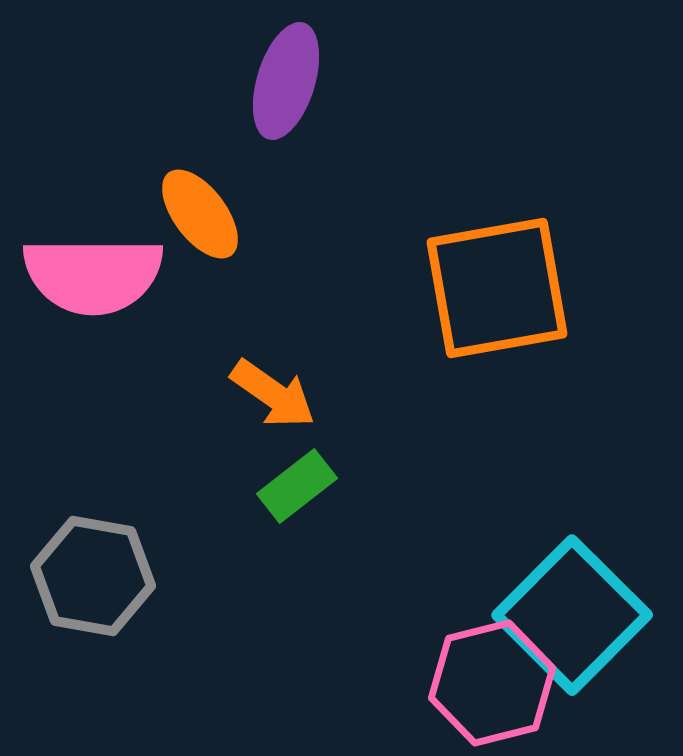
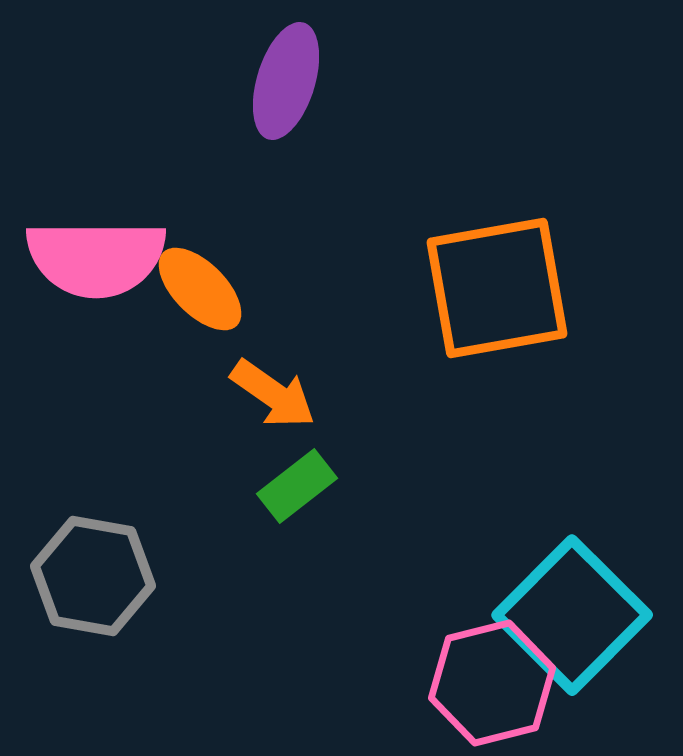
orange ellipse: moved 75 px down; rotated 8 degrees counterclockwise
pink semicircle: moved 3 px right, 17 px up
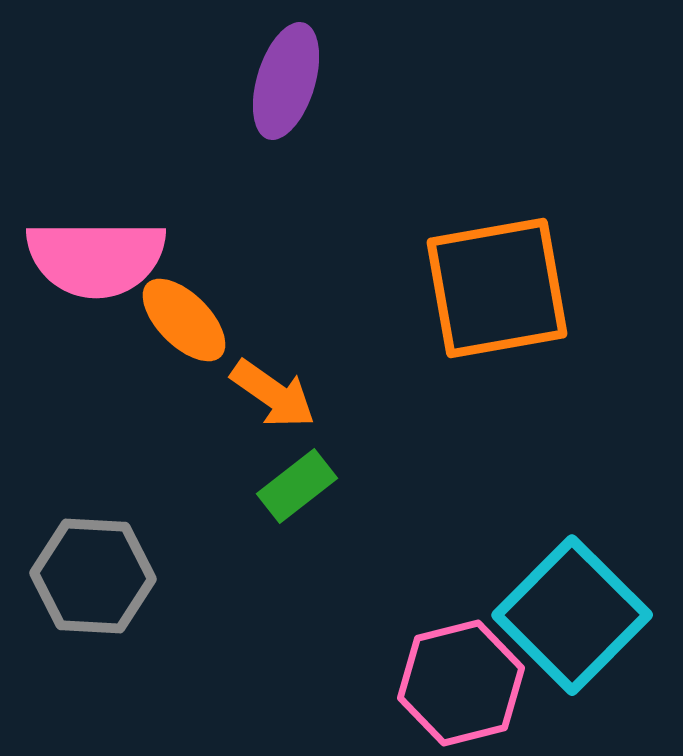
orange ellipse: moved 16 px left, 31 px down
gray hexagon: rotated 7 degrees counterclockwise
pink hexagon: moved 31 px left
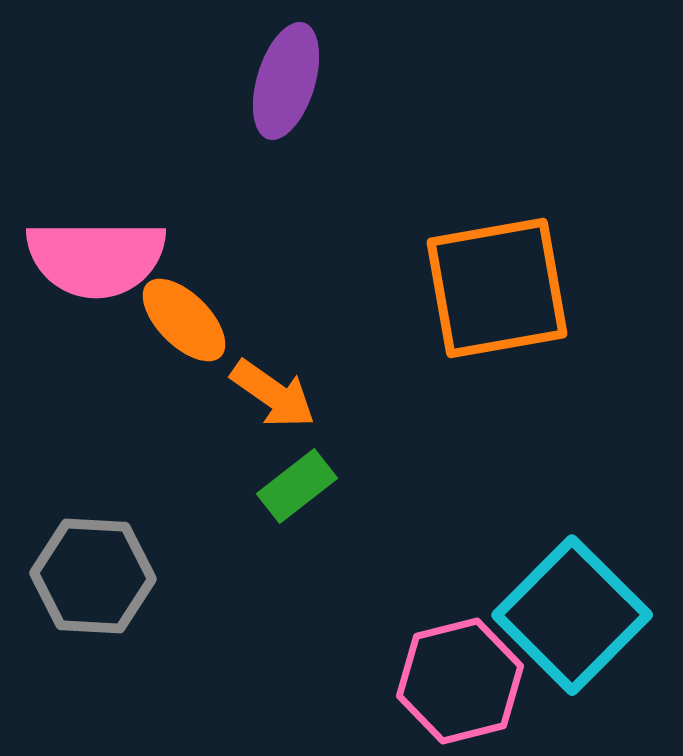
pink hexagon: moved 1 px left, 2 px up
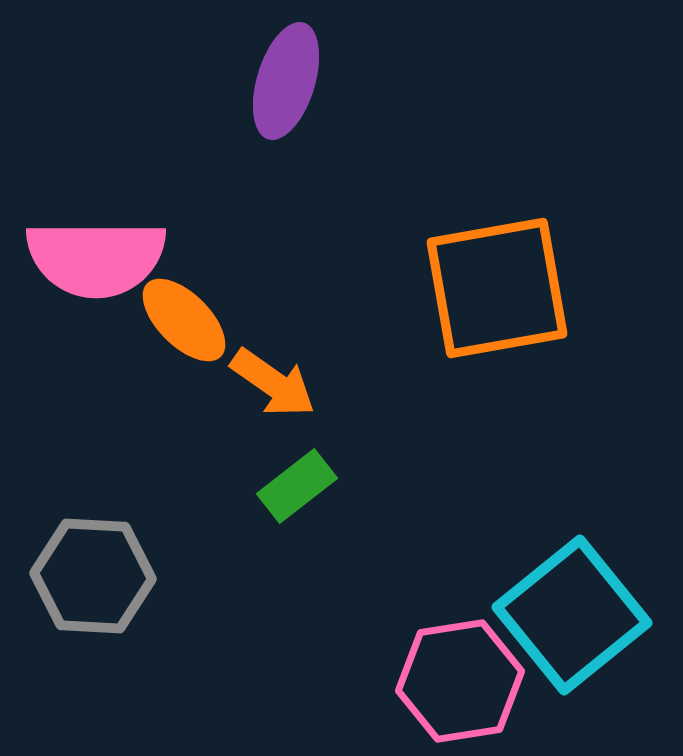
orange arrow: moved 11 px up
cyan square: rotated 6 degrees clockwise
pink hexagon: rotated 5 degrees clockwise
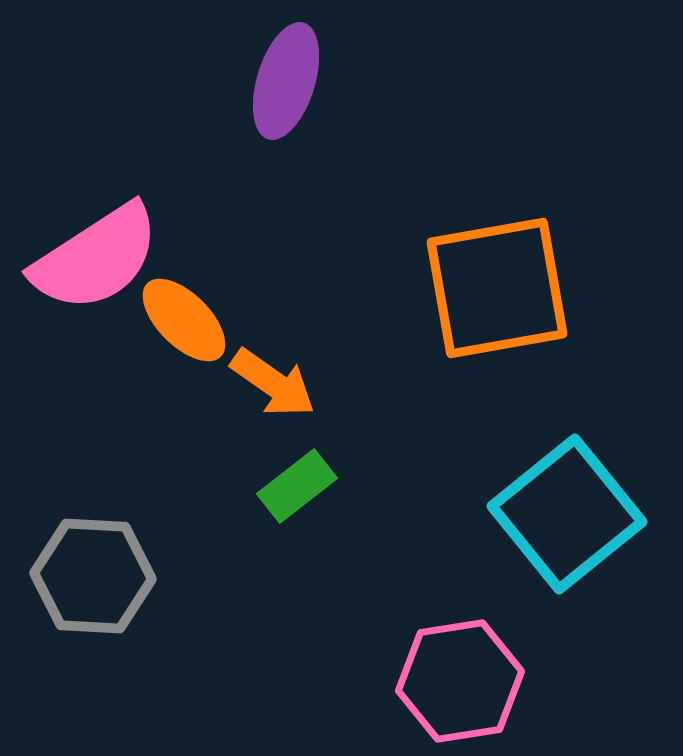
pink semicircle: rotated 33 degrees counterclockwise
cyan square: moved 5 px left, 101 px up
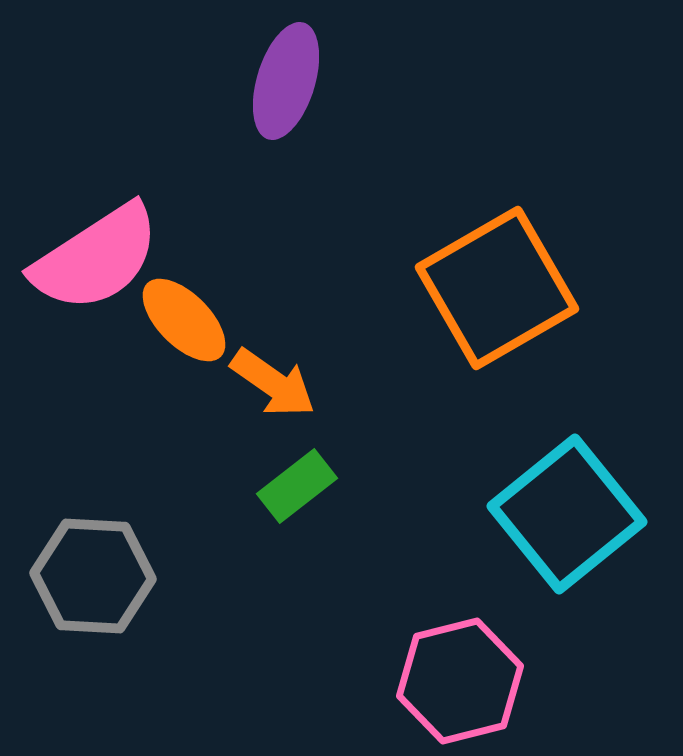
orange square: rotated 20 degrees counterclockwise
pink hexagon: rotated 5 degrees counterclockwise
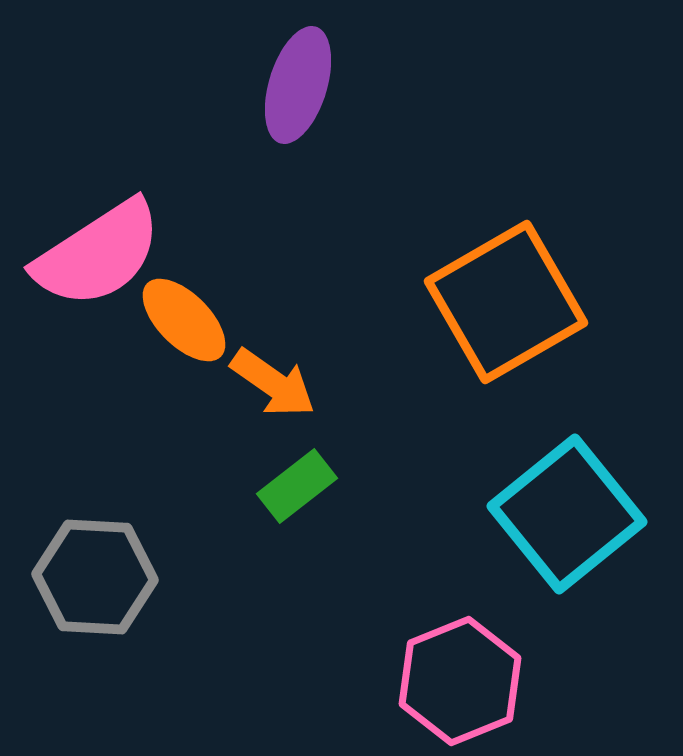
purple ellipse: moved 12 px right, 4 px down
pink semicircle: moved 2 px right, 4 px up
orange square: moved 9 px right, 14 px down
gray hexagon: moved 2 px right, 1 px down
pink hexagon: rotated 8 degrees counterclockwise
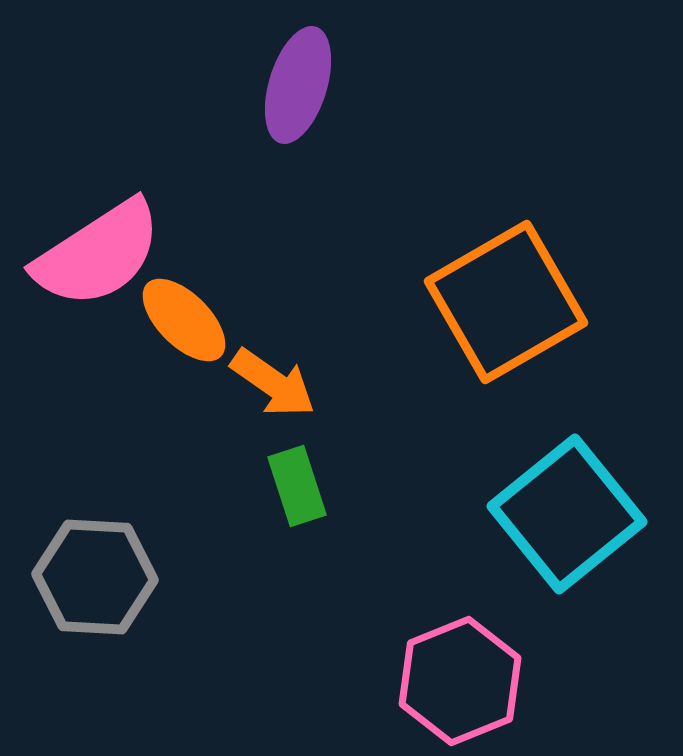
green rectangle: rotated 70 degrees counterclockwise
